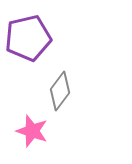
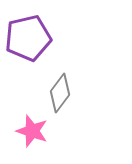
gray diamond: moved 2 px down
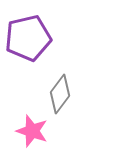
gray diamond: moved 1 px down
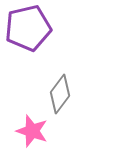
purple pentagon: moved 10 px up
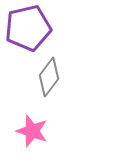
gray diamond: moved 11 px left, 17 px up
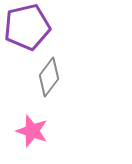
purple pentagon: moved 1 px left, 1 px up
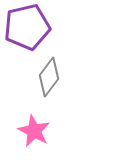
pink star: moved 2 px right; rotated 8 degrees clockwise
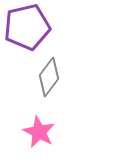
pink star: moved 5 px right, 1 px down
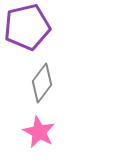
gray diamond: moved 7 px left, 6 px down
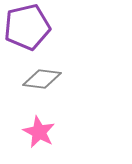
gray diamond: moved 4 px up; rotated 60 degrees clockwise
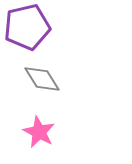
gray diamond: rotated 51 degrees clockwise
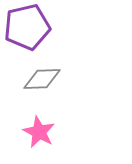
gray diamond: rotated 60 degrees counterclockwise
